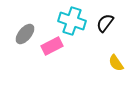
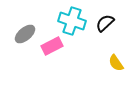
black semicircle: rotated 12 degrees clockwise
gray ellipse: rotated 10 degrees clockwise
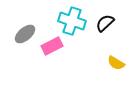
yellow semicircle: rotated 24 degrees counterclockwise
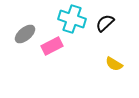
cyan cross: moved 2 px up
yellow semicircle: moved 2 px left, 1 px down
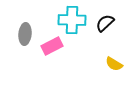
cyan cross: moved 1 px down; rotated 16 degrees counterclockwise
gray ellipse: rotated 45 degrees counterclockwise
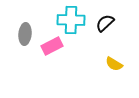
cyan cross: moved 1 px left
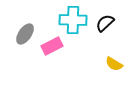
cyan cross: moved 2 px right
gray ellipse: rotated 30 degrees clockwise
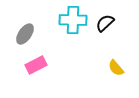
pink rectangle: moved 16 px left, 19 px down
yellow semicircle: moved 2 px right, 4 px down; rotated 18 degrees clockwise
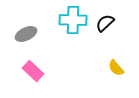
gray ellipse: moved 1 px right; rotated 30 degrees clockwise
pink rectangle: moved 3 px left, 6 px down; rotated 70 degrees clockwise
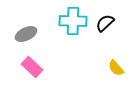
cyan cross: moved 1 px down
pink rectangle: moved 1 px left, 4 px up
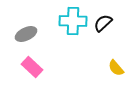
black semicircle: moved 2 px left
